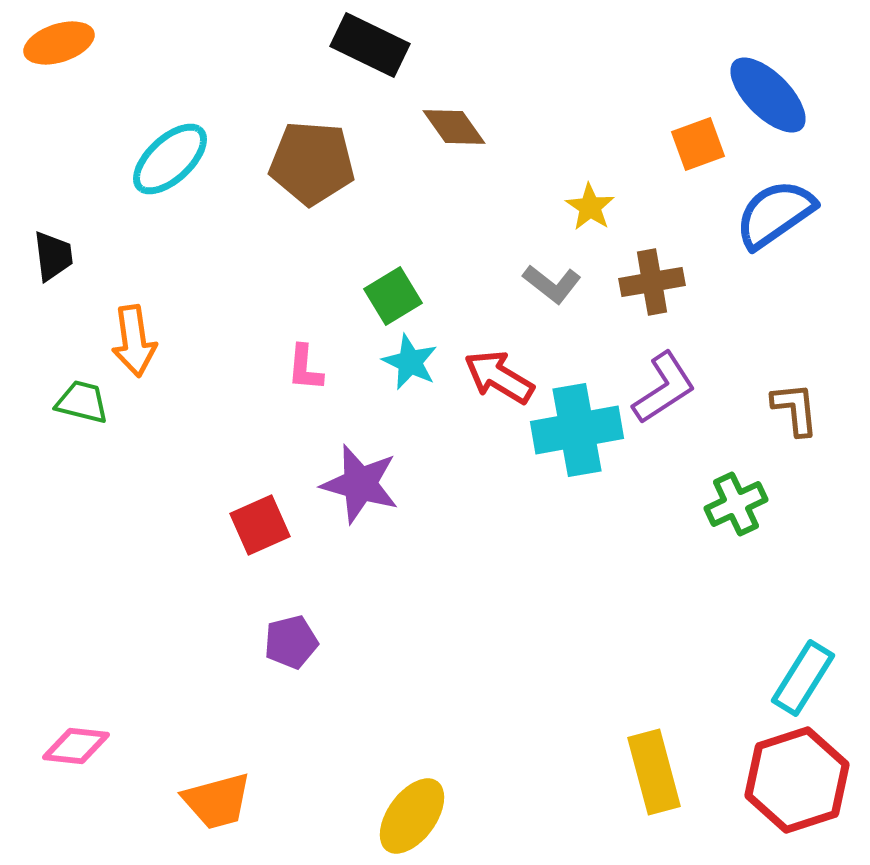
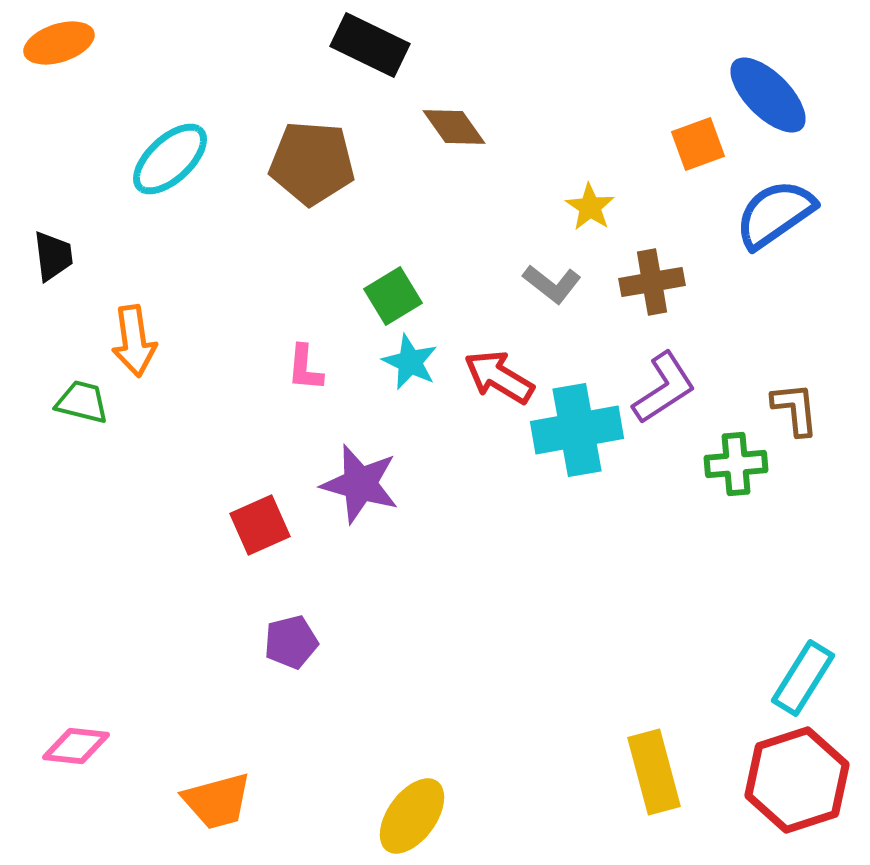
green cross: moved 40 px up; rotated 20 degrees clockwise
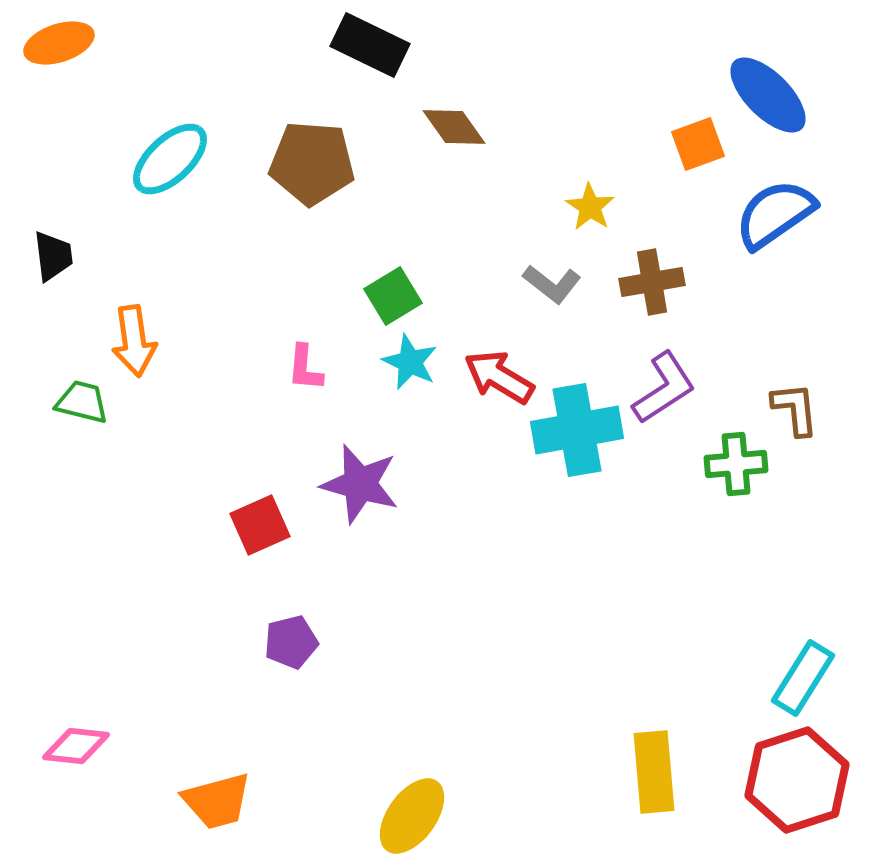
yellow rectangle: rotated 10 degrees clockwise
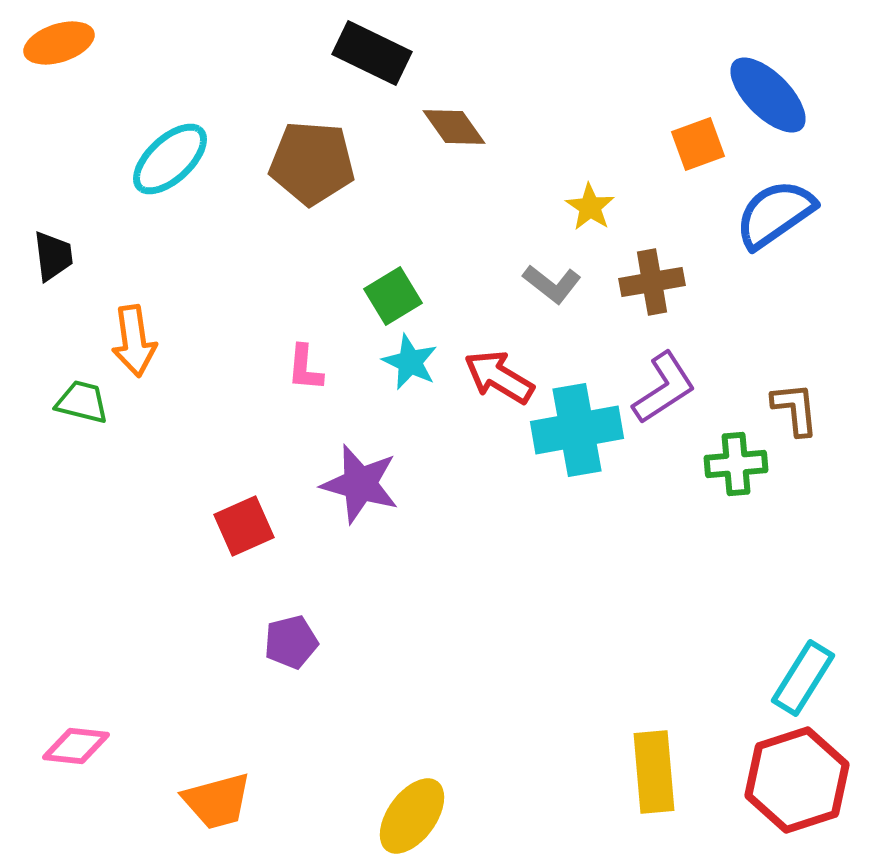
black rectangle: moved 2 px right, 8 px down
red square: moved 16 px left, 1 px down
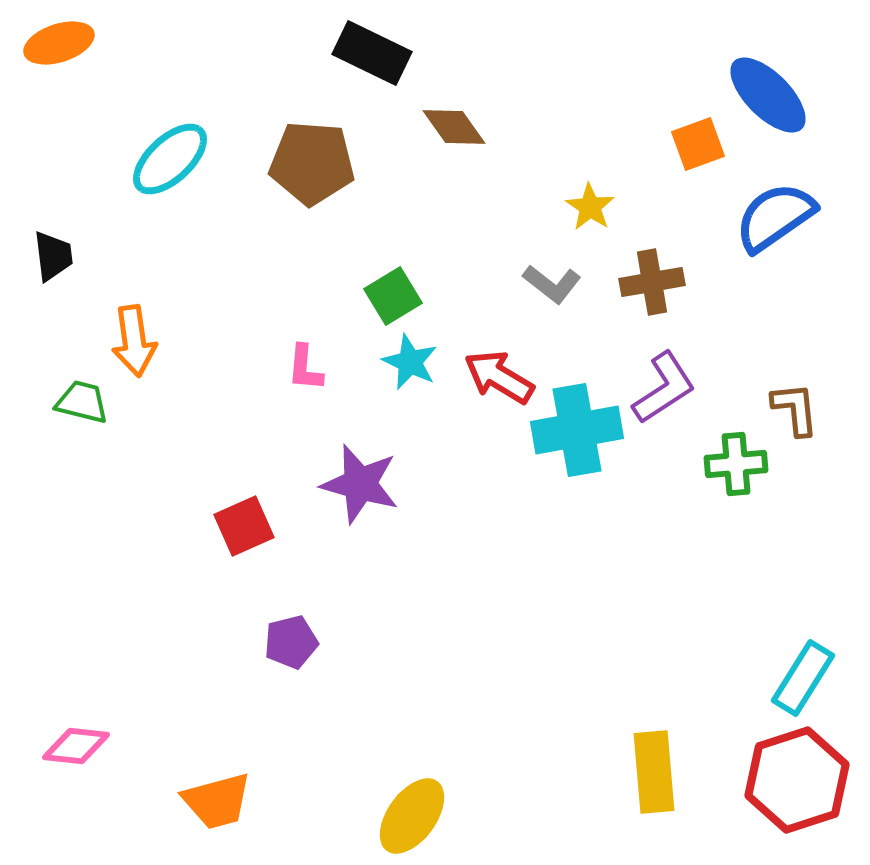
blue semicircle: moved 3 px down
